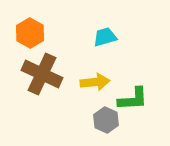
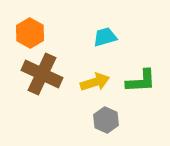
yellow arrow: rotated 12 degrees counterclockwise
green L-shape: moved 8 px right, 18 px up
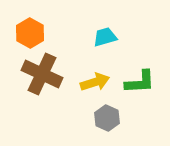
green L-shape: moved 1 px left, 1 px down
gray hexagon: moved 1 px right, 2 px up
